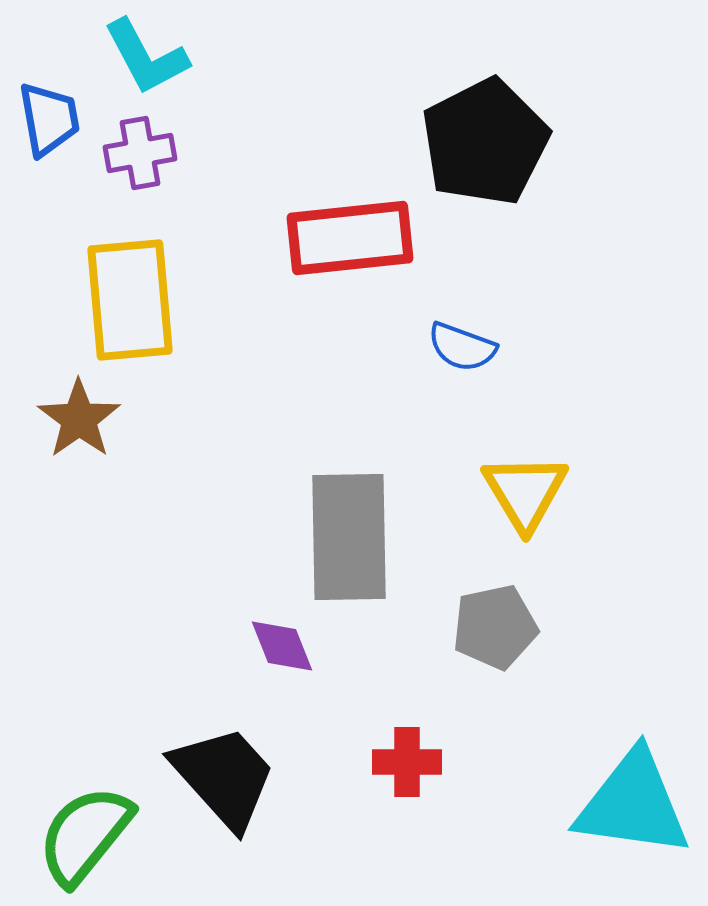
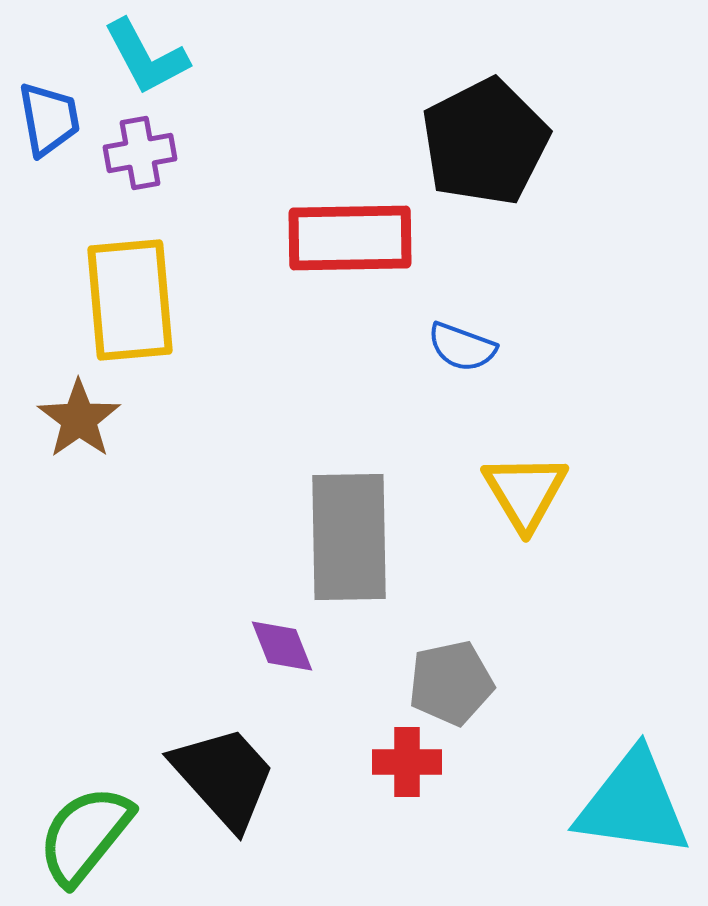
red rectangle: rotated 5 degrees clockwise
gray pentagon: moved 44 px left, 56 px down
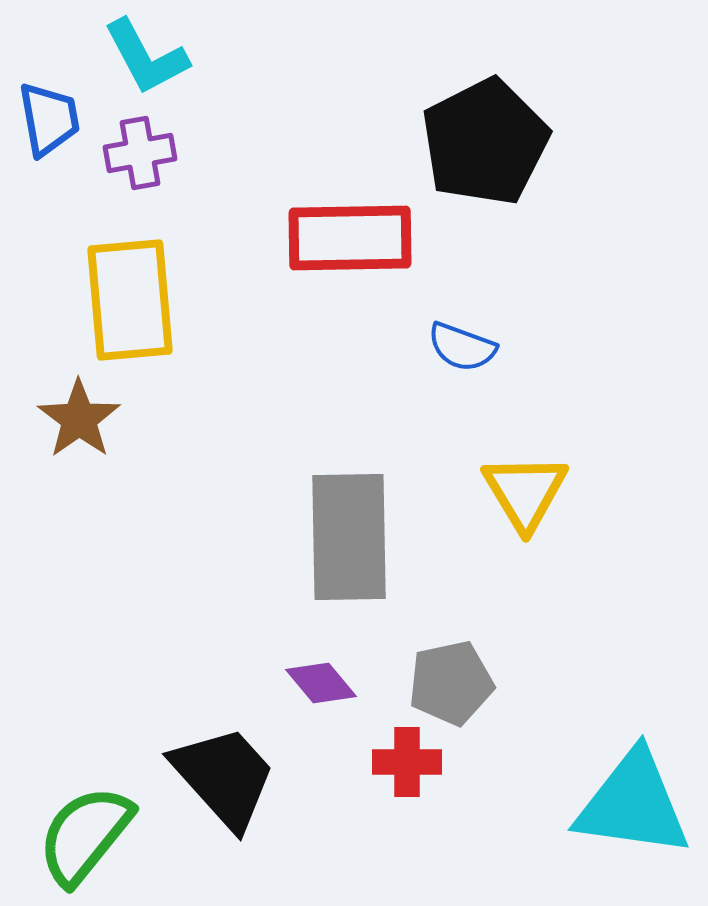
purple diamond: moved 39 px right, 37 px down; rotated 18 degrees counterclockwise
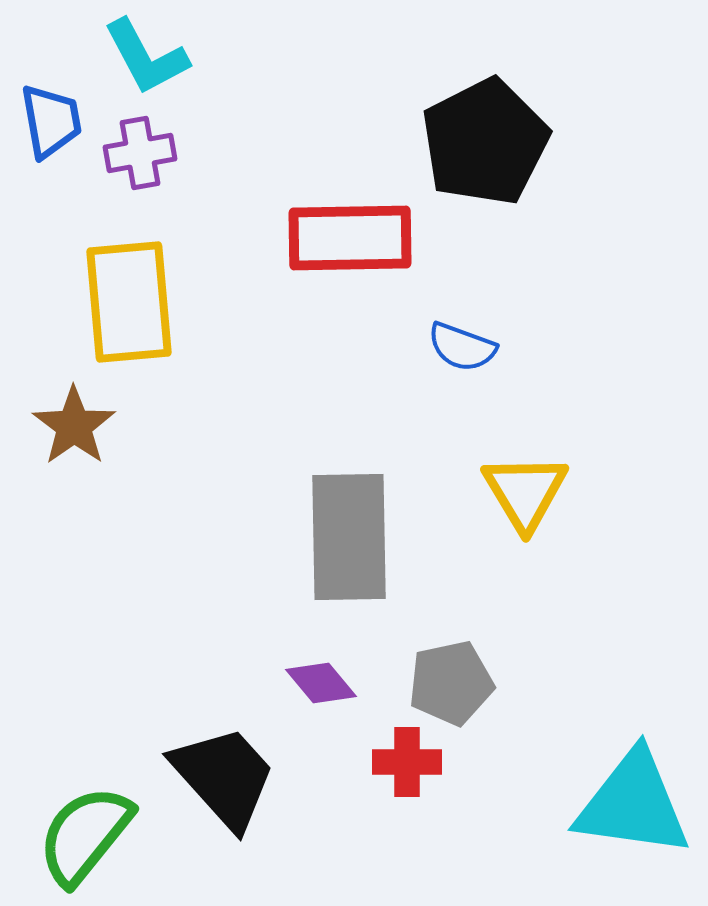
blue trapezoid: moved 2 px right, 2 px down
yellow rectangle: moved 1 px left, 2 px down
brown star: moved 5 px left, 7 px down
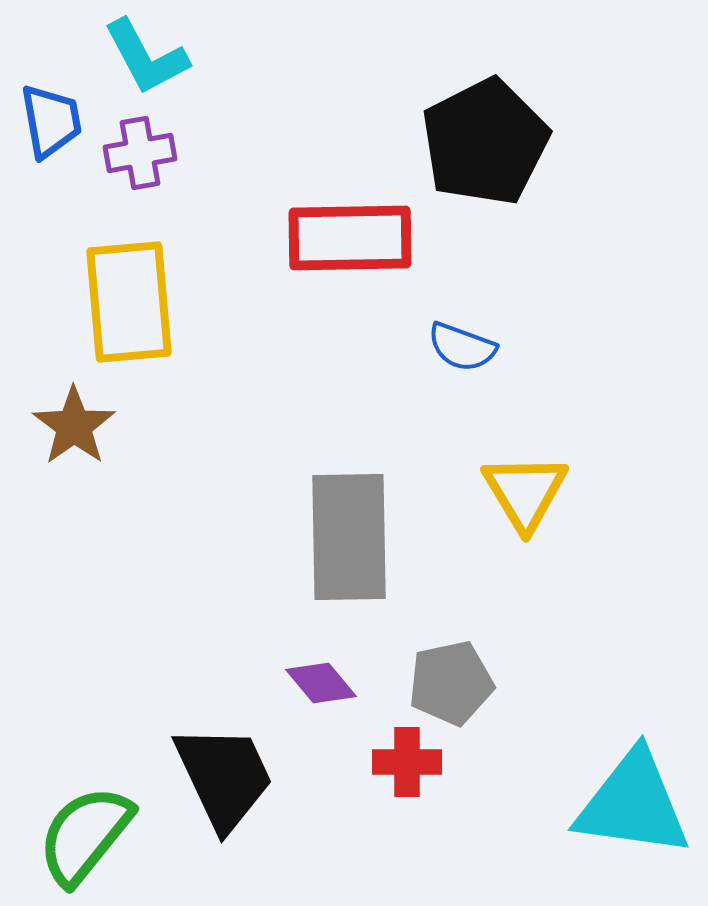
black trapezoid: rotated 17 degrees clockwise
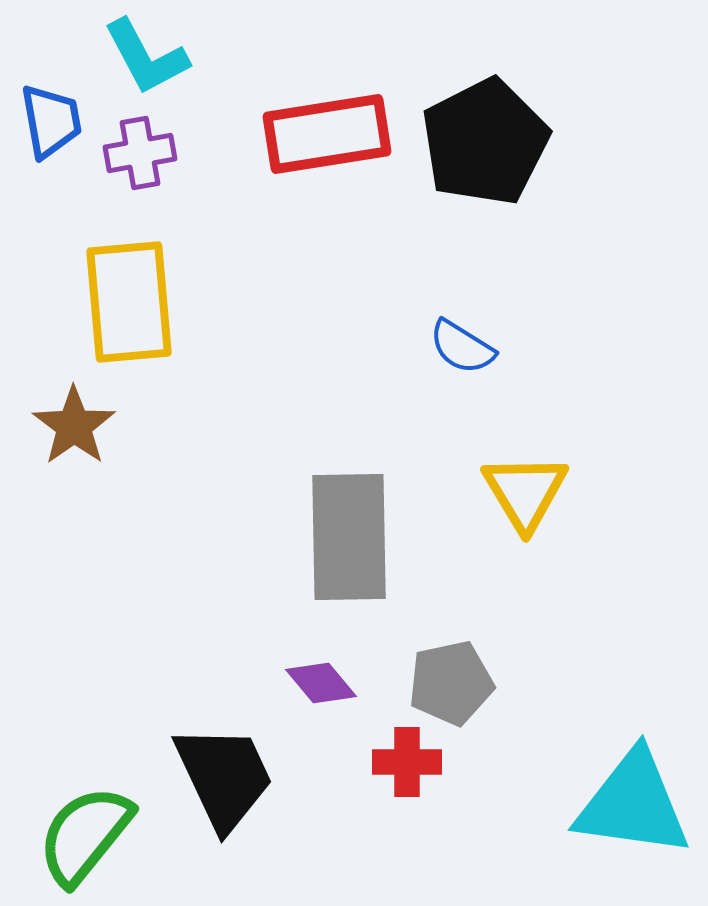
red rectangle: moved 23 px left, 104 px up; rotated 8 degrees counterclockwise
blue semicircle: rotated 12 degrees clockwise
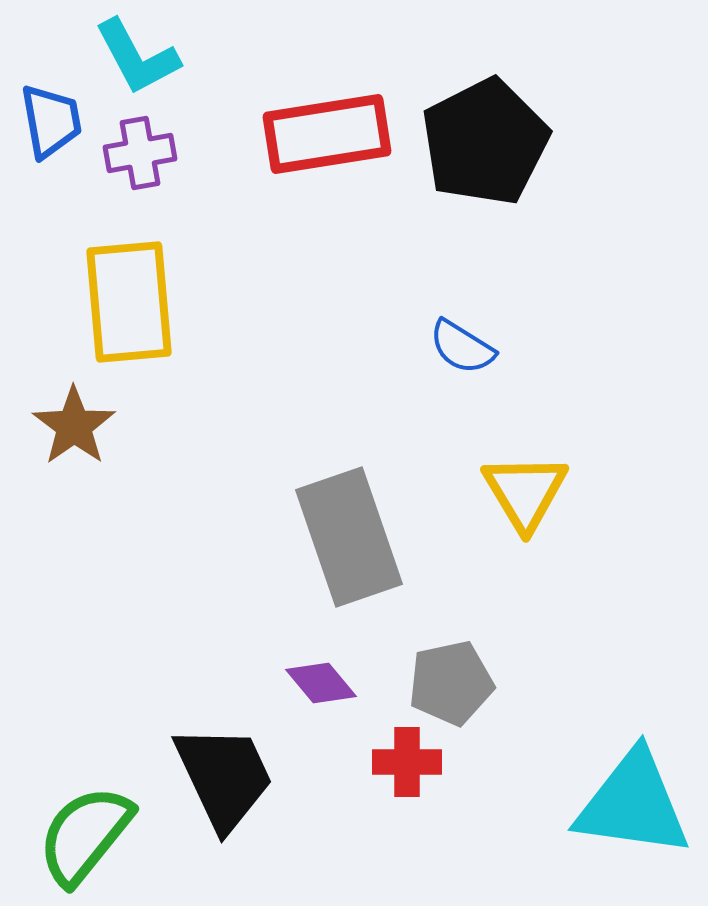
cyan L-shape: moved 9 px left
gray rectangle: rotated 18 degrees counterclockwise
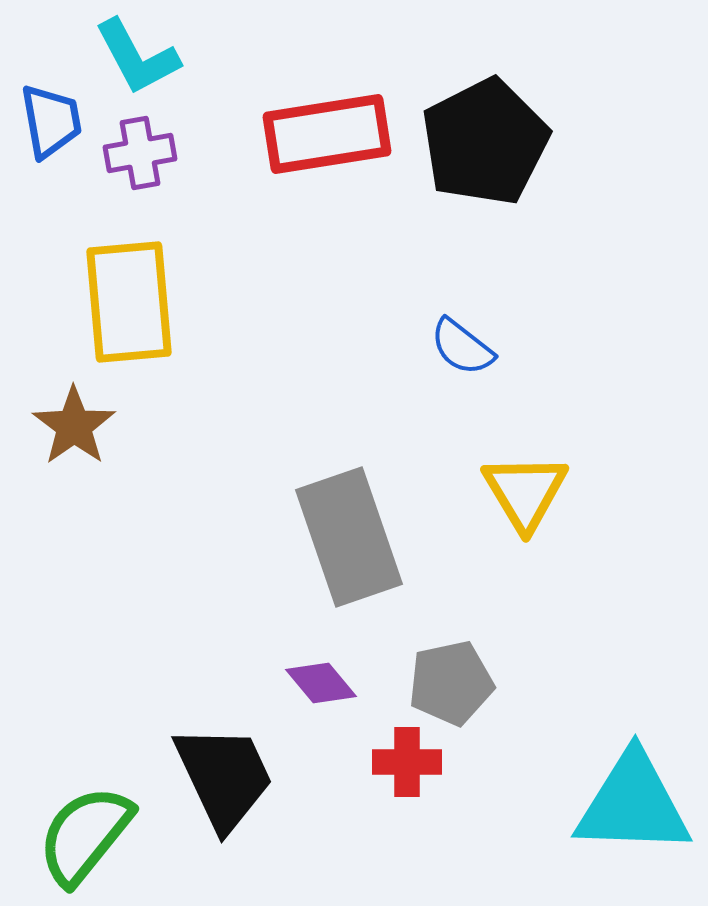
blue semicircle: rotated 6 degrees clockwise
cyan triangle: rotated 6 degrees counterclockwise
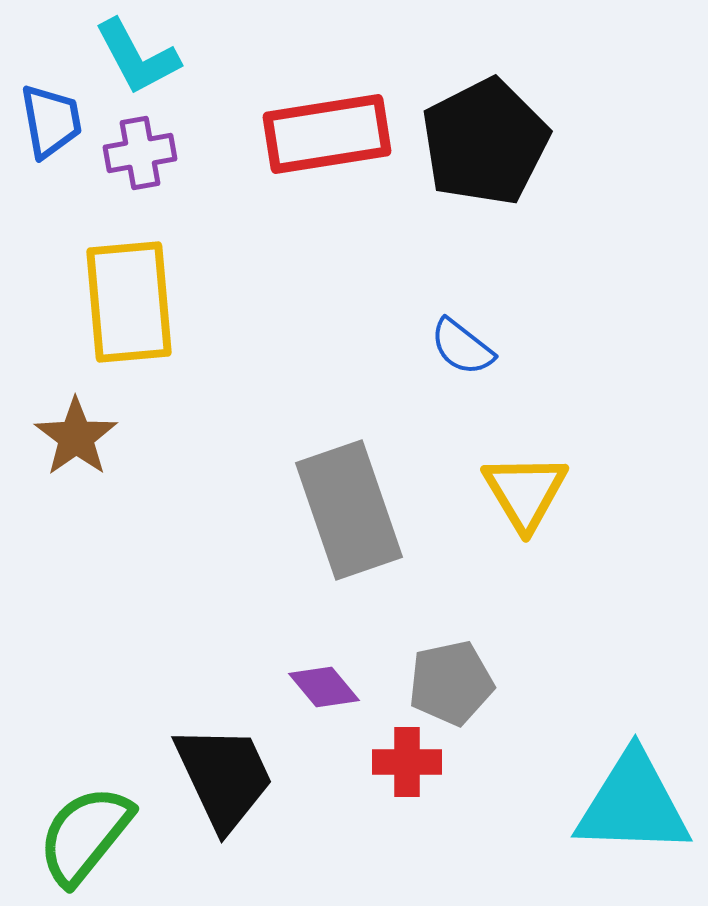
brown star: moved 2 px right, 11 px down
gray rectangle: moved 27 px up
purple diamond: moved 3 px right, 4 px down
